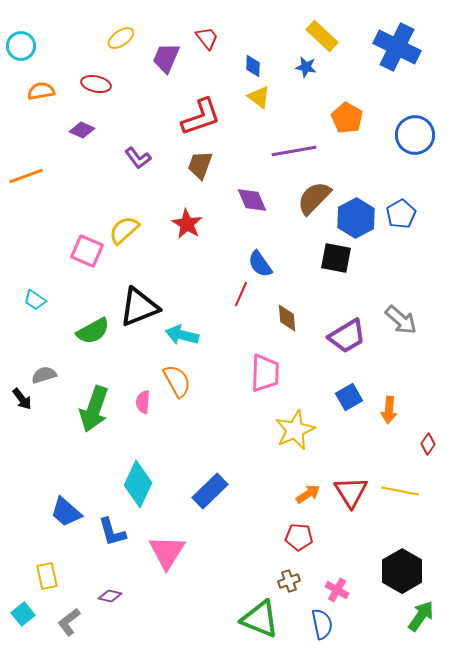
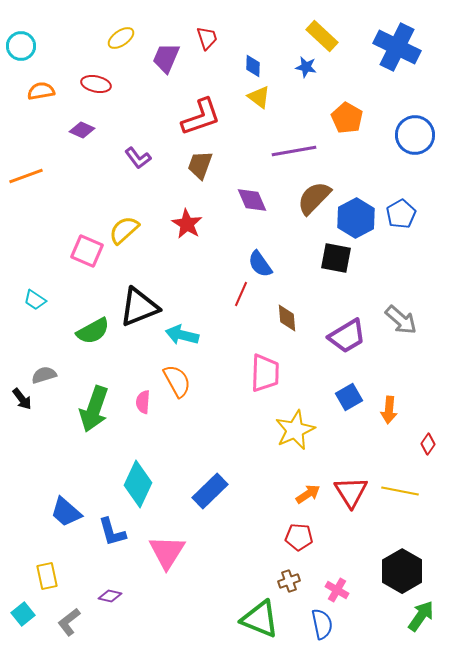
red trapezoid at (207, 38): rotated 20 degrees clockwise
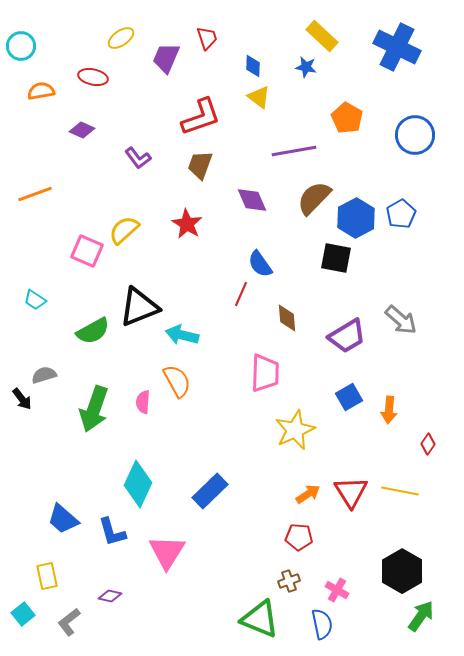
red ellipse at (96, 84): moved 3 px left, 7 px up
orange line at (26, 176): moved 9 px right, 18 px down
blue trapezoid at (66, 512): moved 3 px left, 7 px down
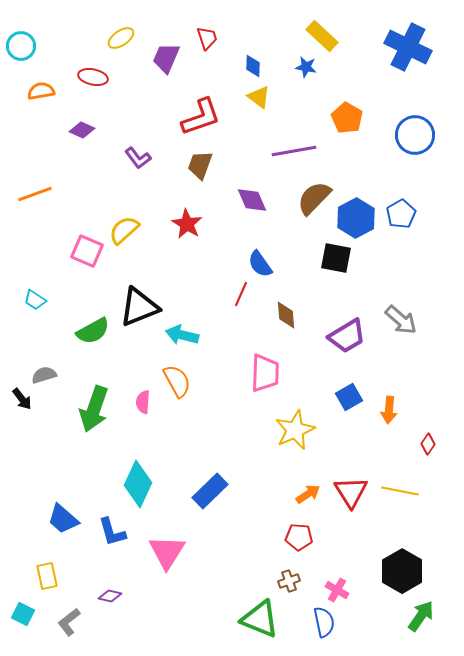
blue cross at (397, 47): moved 11 px right
brown diamond at (287, 318): moved 1 px left, 3 px up
cyan square at (23, 614): rotated 25 degrees counterclockwise
blue semicircle at (322, 624): moved 2 px right, 2 px up
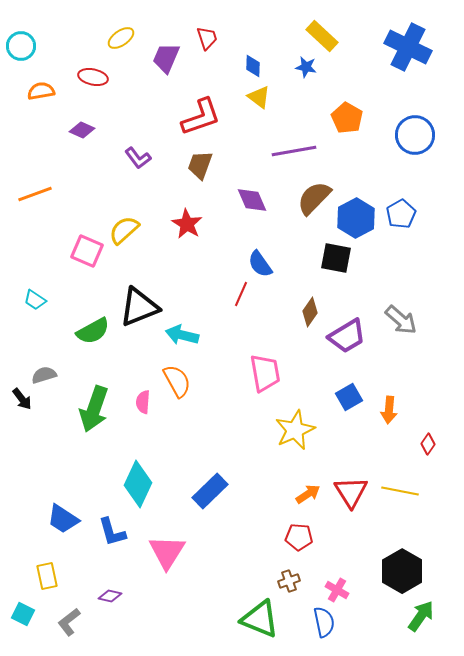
brown diamond at (286, 315): moved 24 px right, 3 px up; rotated 40 degrees clockwise
pink trapezoid at (265, 373): rotated 12 degrees counterclockwise
blue trapezoid at (63, 519): rotated 8 degrees counterclockwise
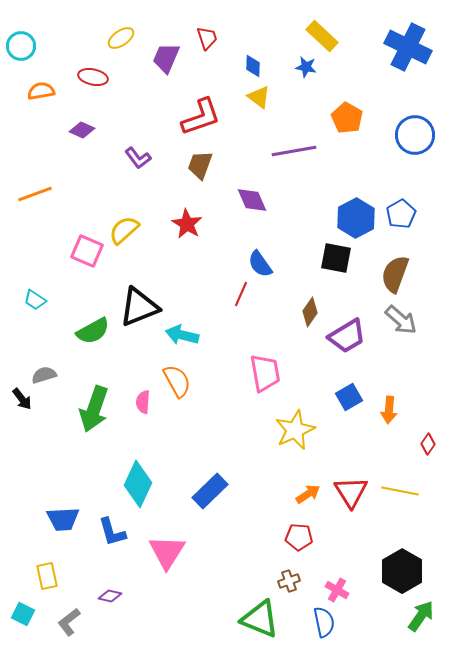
brown semicircle at (314, 198): moved 81 px right, 76 px down; rotated 24 degrees counterclockwise
blue trapezoid at (63, 519): rotated 36 degrees counterclockwise
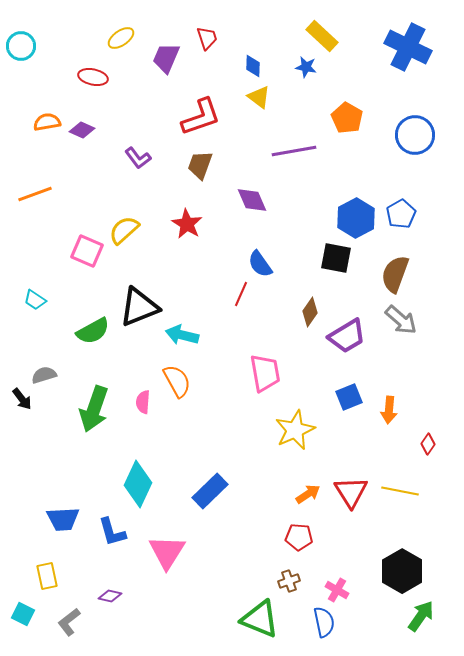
orange semicircle at (41, 91): moved 6 px right, 31 px down
blue square at (349, 397): rotated 8 degrees clockwise
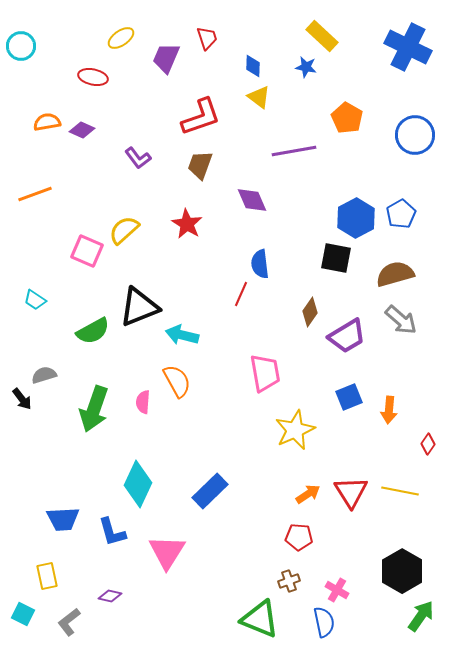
blue semicircle at (260, 264): rotated 28 degrees clockwise
brown semicircle at (395, 274): rotated 54 degrees clockwise
